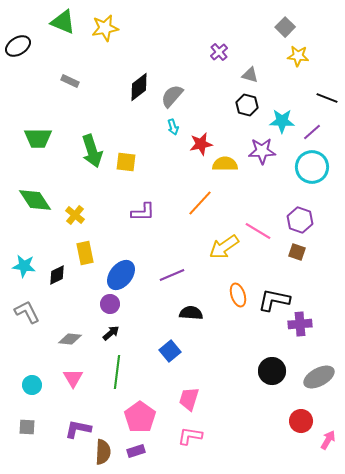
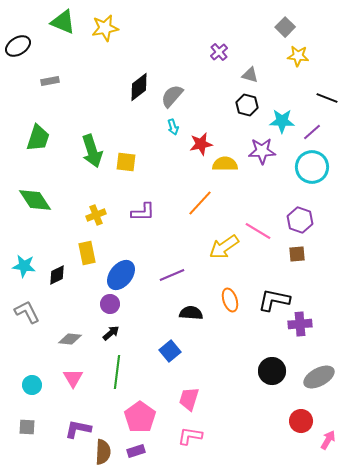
gray rectangle at (70, 81): moved 20 px left; rotated 36 degrees counterclockwise
green trapezoid at (38, 138): rotated 72 degrees counterclockwise
yellow cross at (75, 215): moved 21 px right; rotated 30 degrees clockwise
brown square at (297, 252): moved 2 px down; rotated 24 degrees counterclockwise
yellow rectangle at (85, 253): moved 2 px right
orange ellipse at (238, 295): moved 8 px left, 5 px down
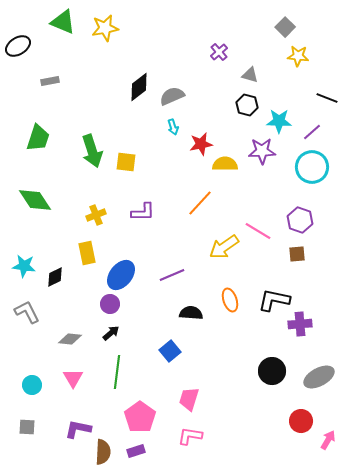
gray semicircle at (172, 96): rotated 25 degrees clockwise
cyan star at (282, 121): moved 3 px left
black diamond at (57, 275): moved 2 px left, 2 px down
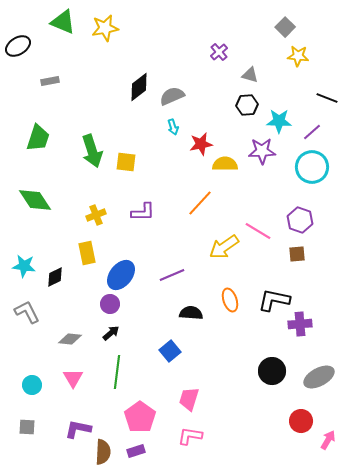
black hexagon at (247, 105): rotated 20 degrees counterclockwise
